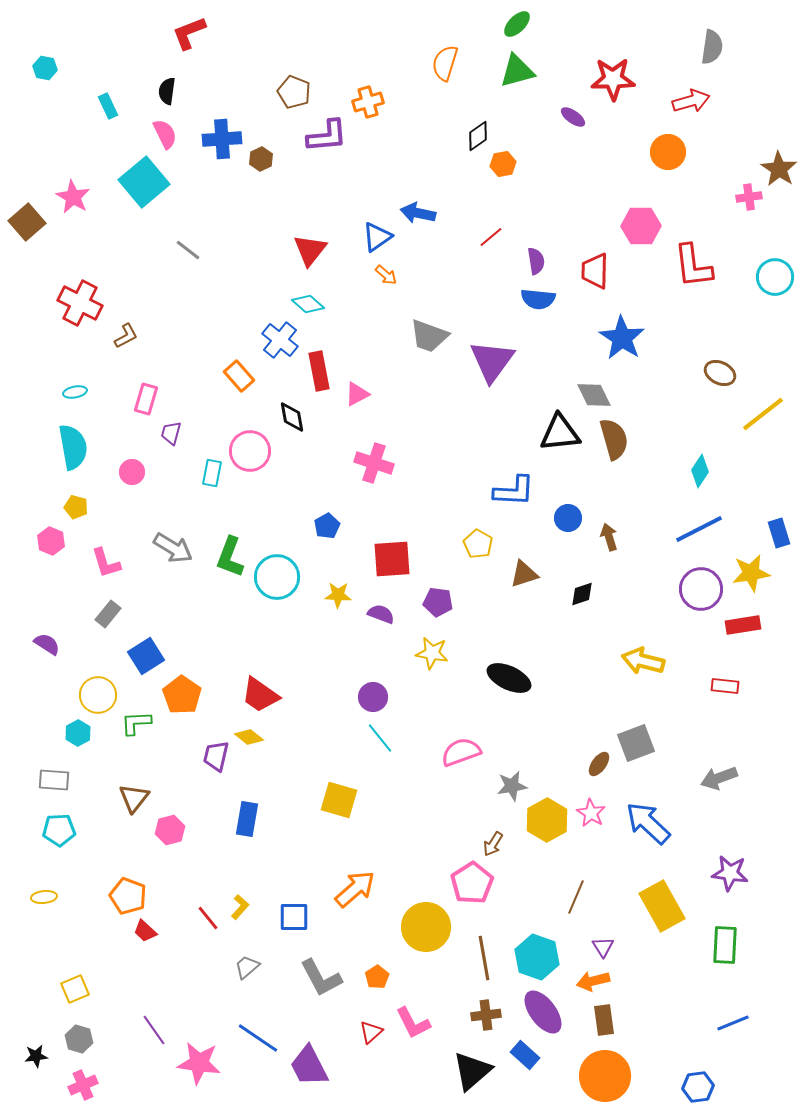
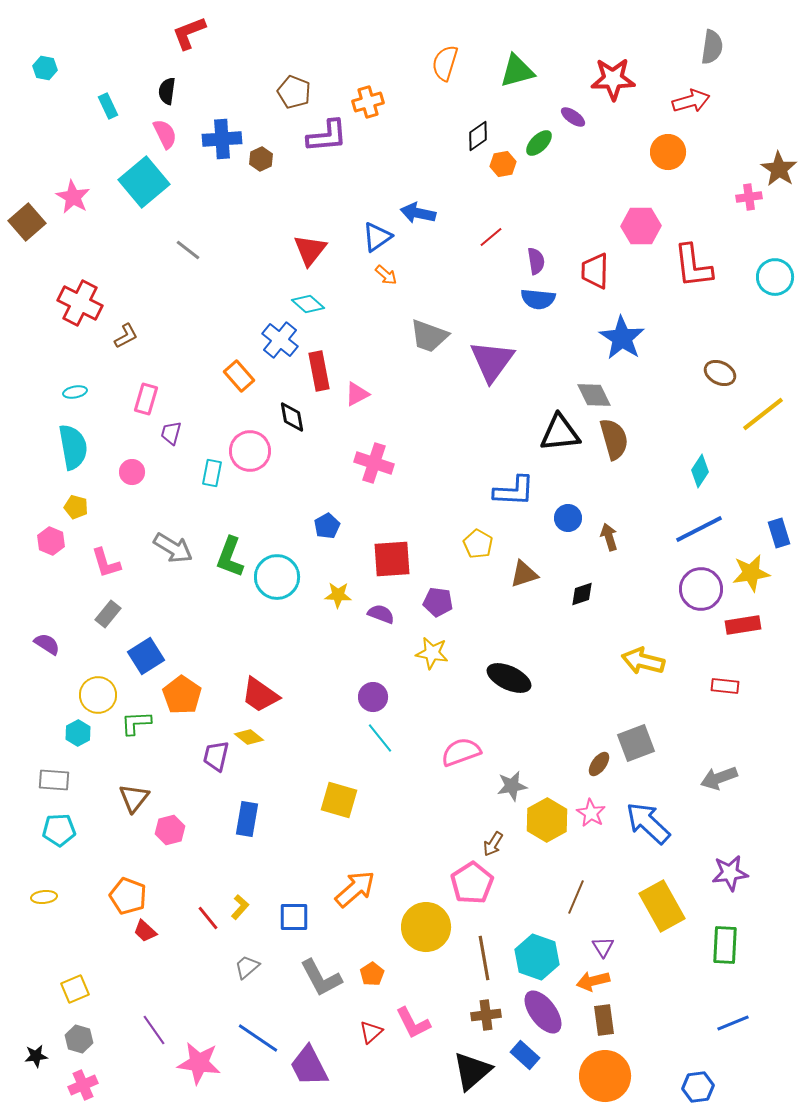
green ellipse at (517, 24): moved 22 px right, 119 px down
purple star at (730, 873): rotated 15 degrees counterclockwise
orange pentagon at (377, 977): moved 5 px left, 3 px up
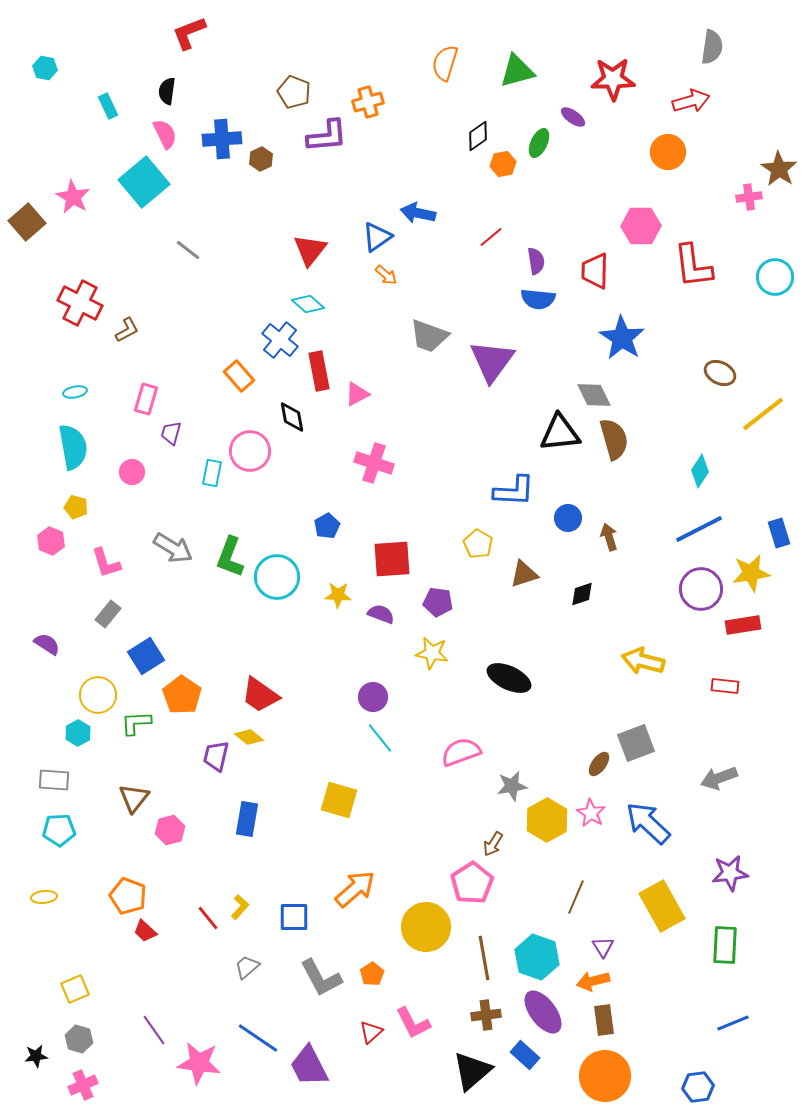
green ellipse at (539, 143): rotated 20 degrees counterclockwise
brown L-shape at (126, 336): moved 1 px right, 6 px up
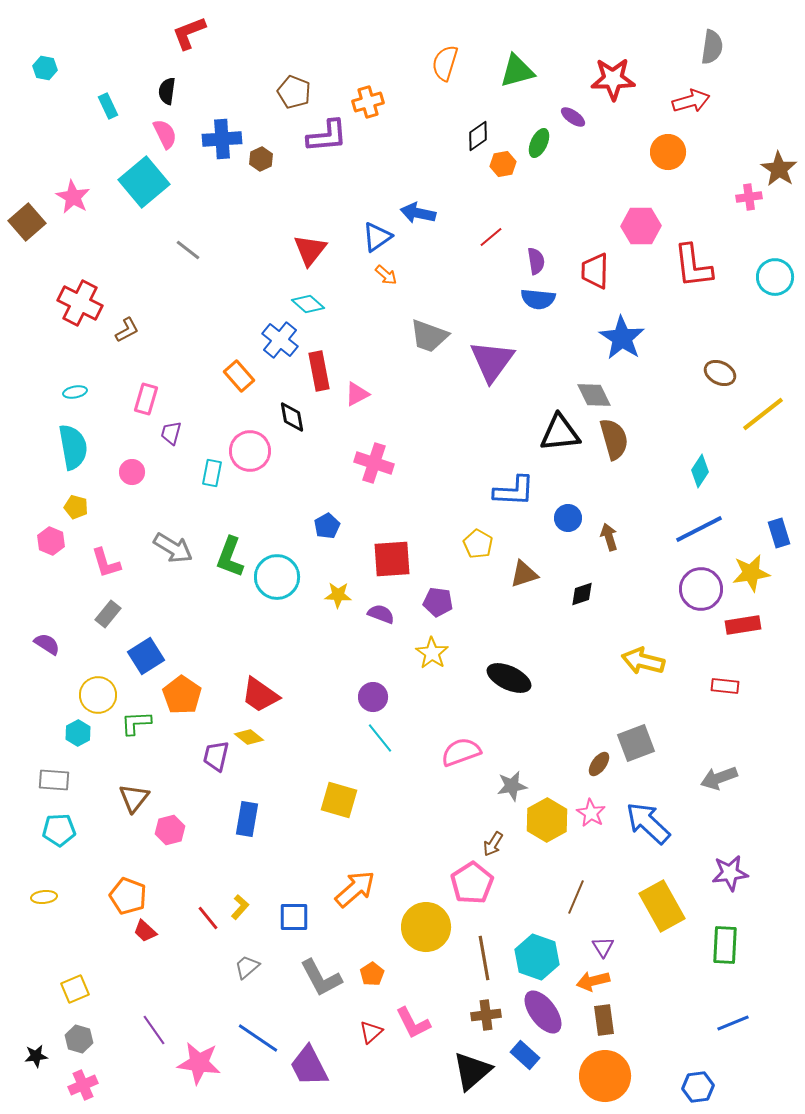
yellow star at (432, 653): rotated 24 degrees clockwise
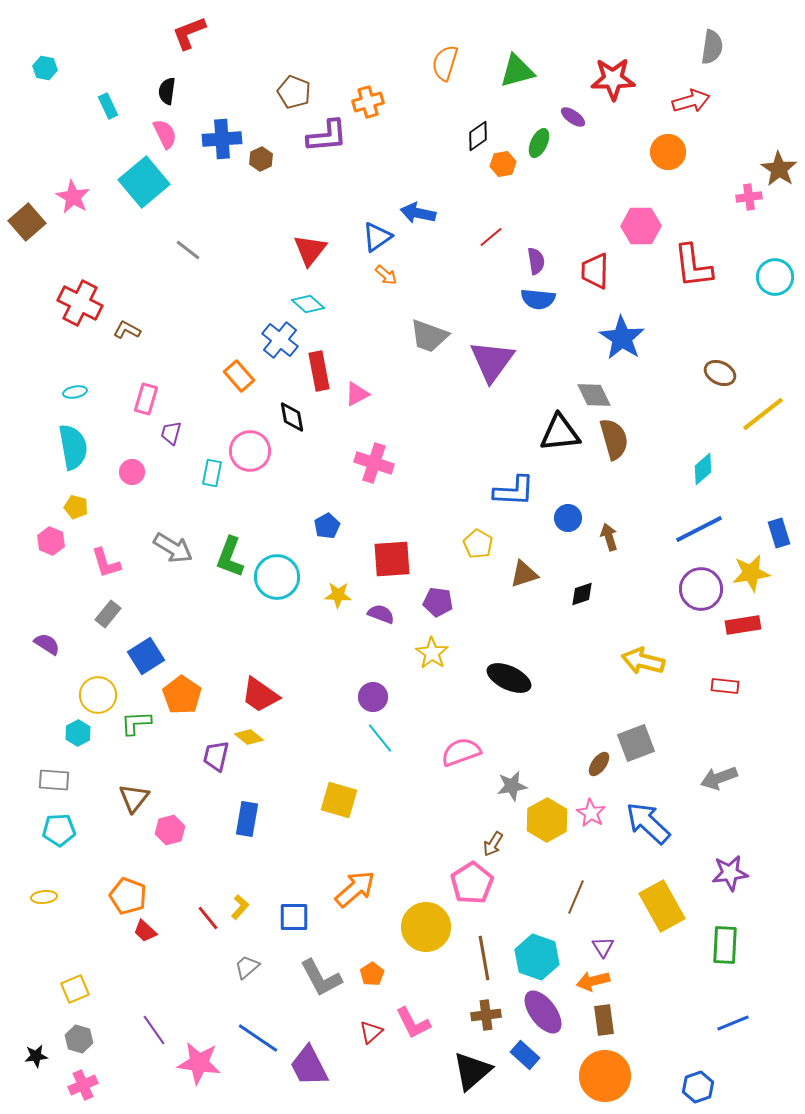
brown L-shape at (127, 330): rotated 124 degrees counterclockwise
cyan diamond at (700, 471): moved 3 px right, 2 px up; rotated 16 degrees clockwise
blue hexagon at (698, 1087): rotated 12 degrees counterclockwise
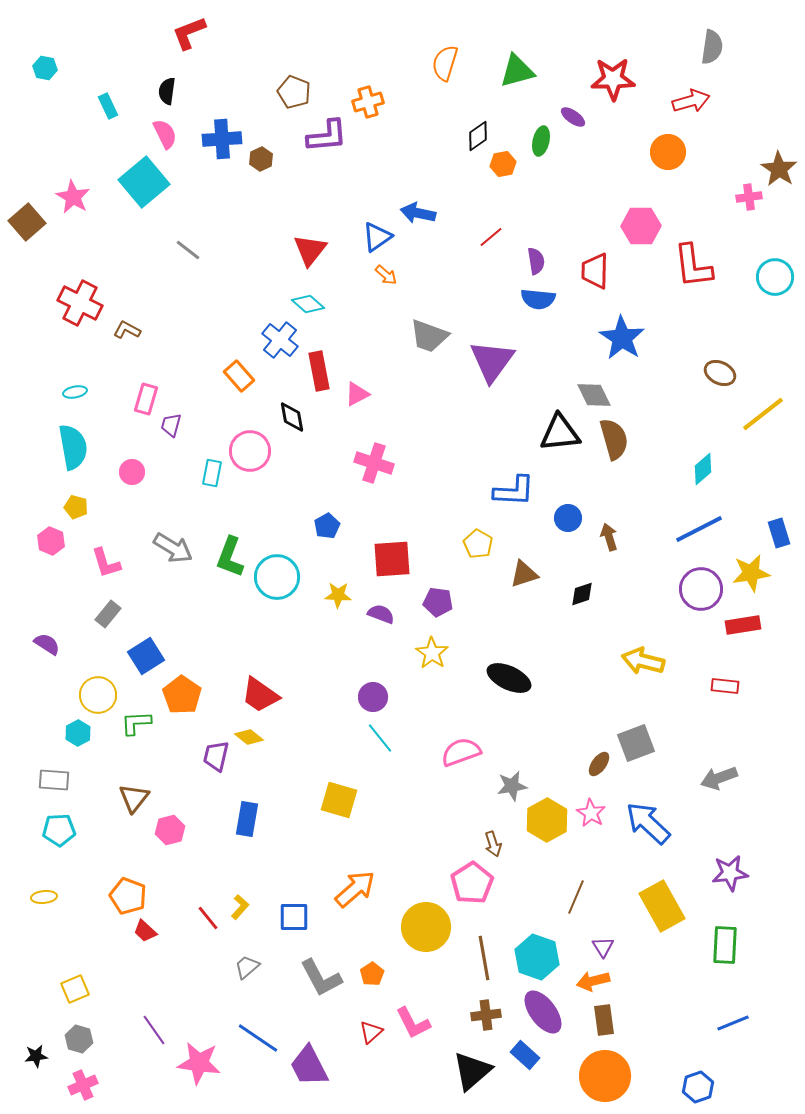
green ellipse at (539, 143): moved 2 px right, 2 px up; rotated 12 degrees counterclockwise
purple trapezoid at (171, 433): moved 8 px up
brown arrow at (493, 844): rotated 50 degrees counterclockwise
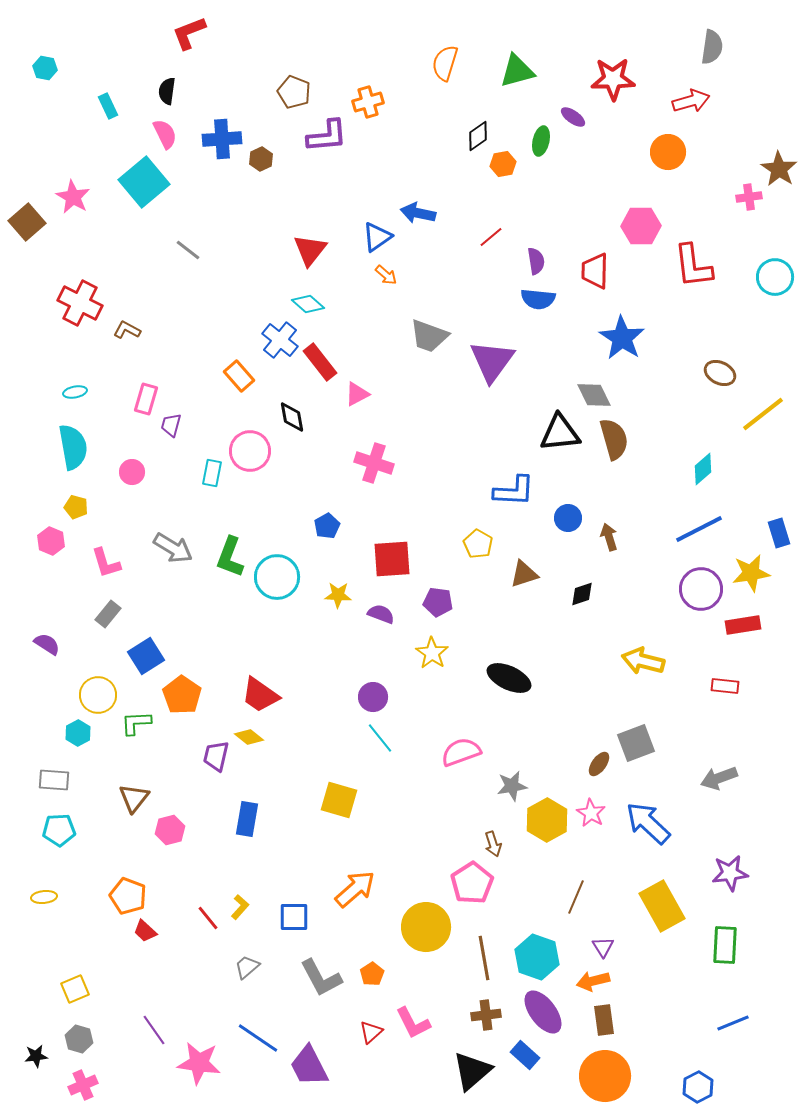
red rectangle at (319, 371): moved 1 px right, 9 px up; rotated 27 degrees counterclockwise
blue hexagon at (698, 1087): rotated 8 degrees counterclockwise
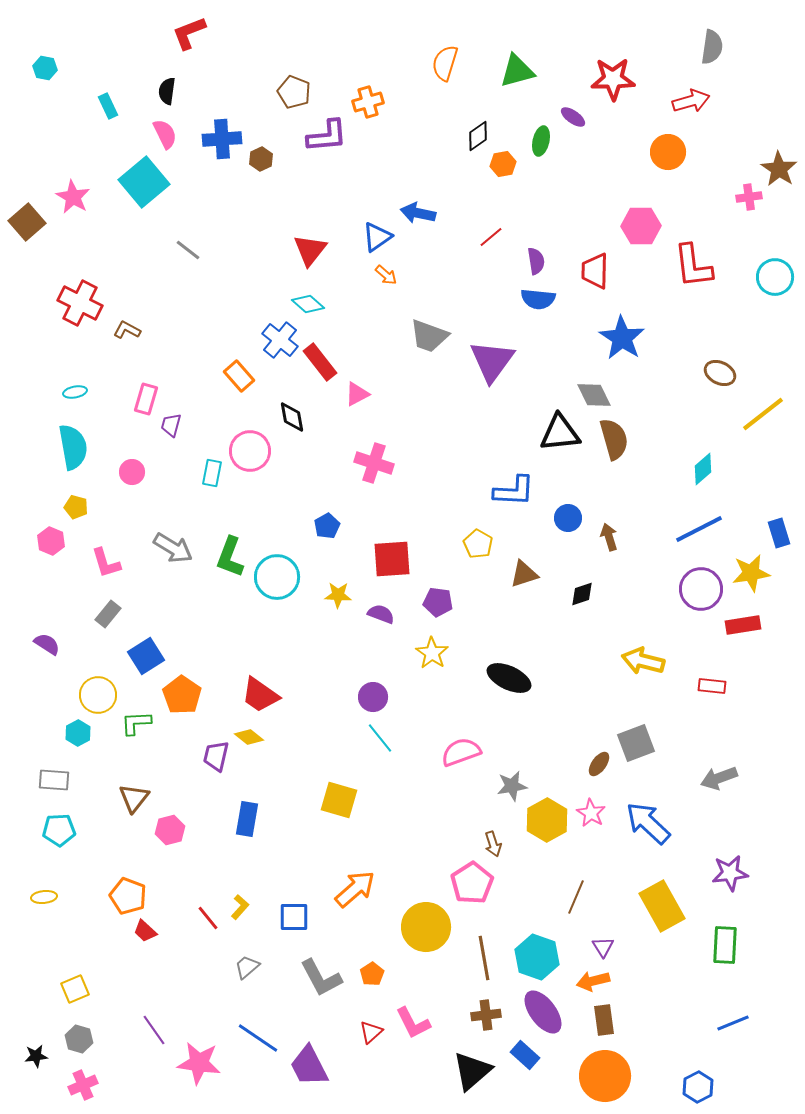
red rectangle at (725, 686): moved 13 px left
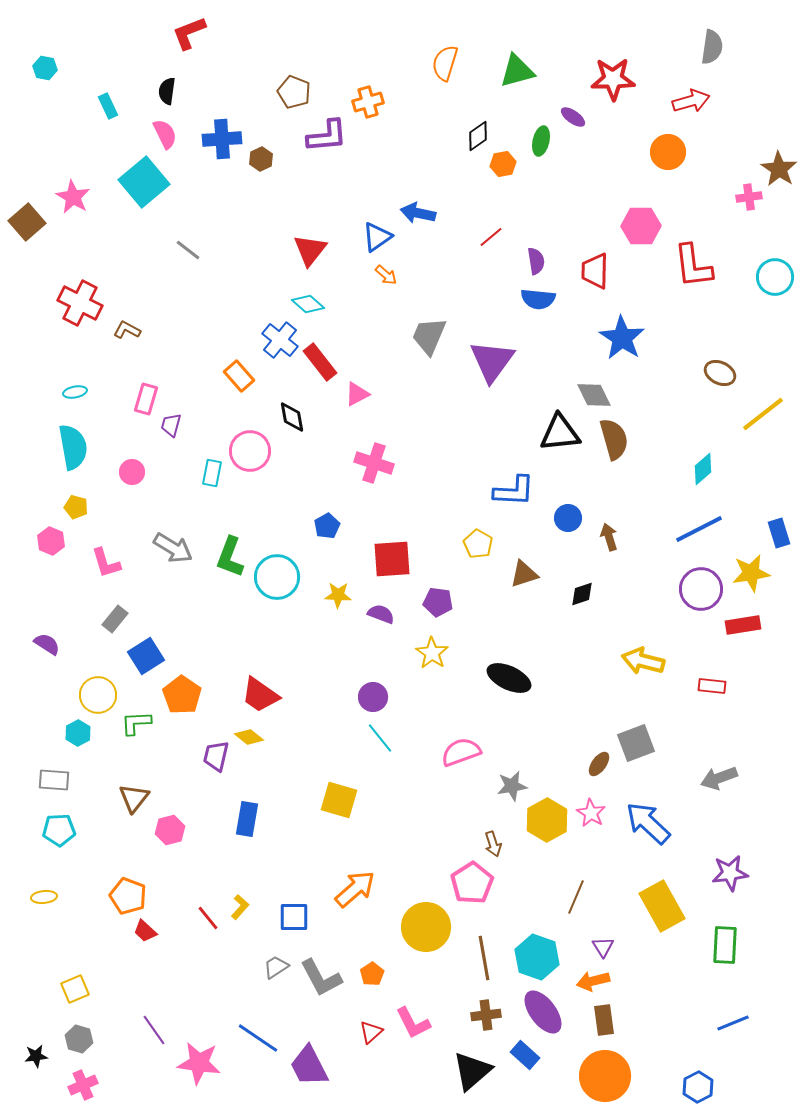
gray trapezoid at (429, 336): rotated 93 degrees clockwise
gray rectangle at (108, 614): moved 7 px right, 5 px down
gray trapezoid at (247, 967): moved 29 px right; rotated 8 degrees clockwise
